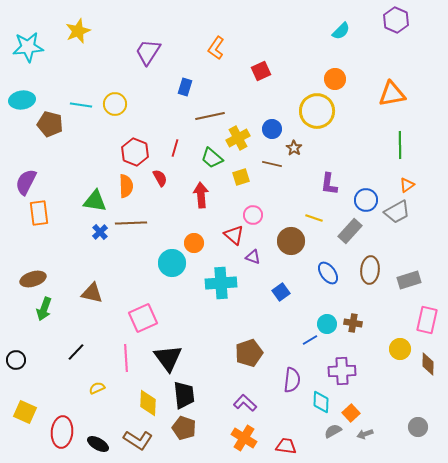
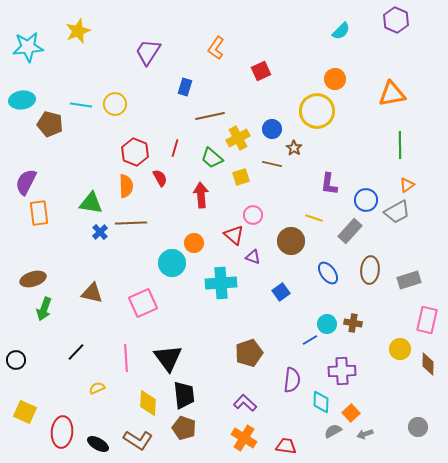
green triangle at (95, 201): moved 4 px left, 2 px down
pink square at (143, 318): moved 15 px up
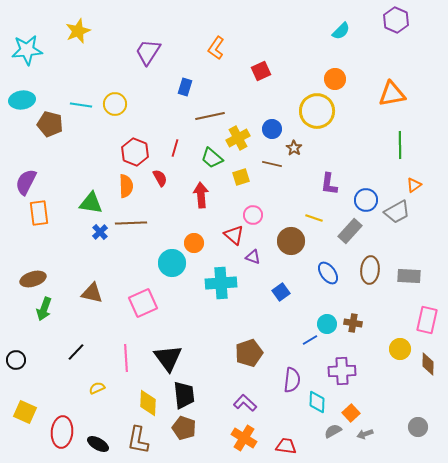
cyan star at (28, 47): moved 1 px left, 3 px down
orange triangle at (407, 185): moved 7 px right
gray rectangle at (409, 280): moved 4 px up; rotated 20 degrees clockwise
cyan diamond at (321, 402): moved 4 px left
brown L-shape at (138, 440): rotated 68 degrees clockwise
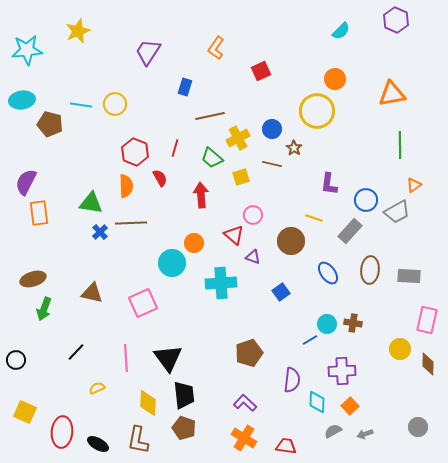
orange square at (351, 413): moved 1 px left, 7 px up
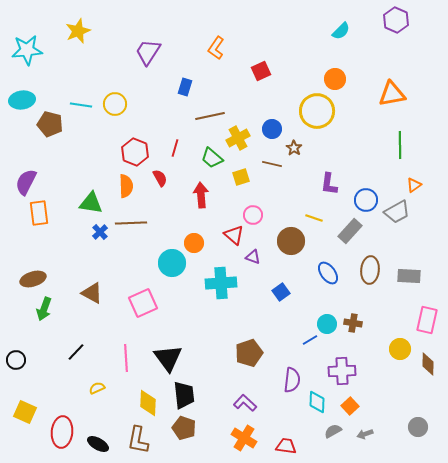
brown triangle at (92, 293): rotated 15 degrees clockwise
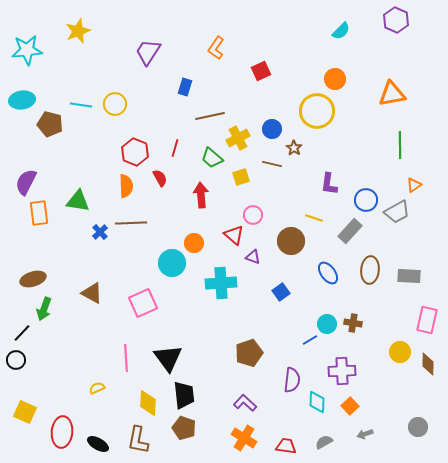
green triangle at (91, 203): moved 13 px left, 2 px up
yellow circle at (400, 349): moved 3 px down
black line at (76, 352): moved 54 px left, 19 px up
gray semicircle at (333, 431): moved 9 px left, 11 px down
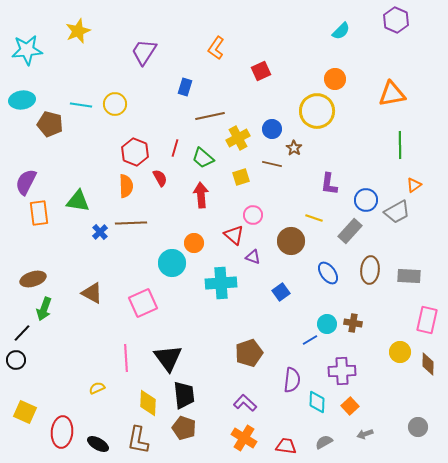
purple trapezoid at (148, 52): moved 4 px left
green trapezoid at (212, 158): moved 9 px left
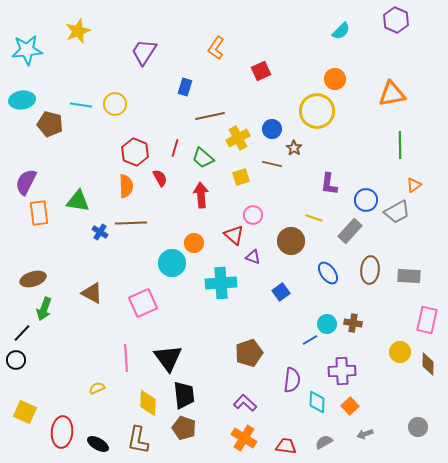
blue cross at (100, 232): rotated 14 degrees counterclockwise
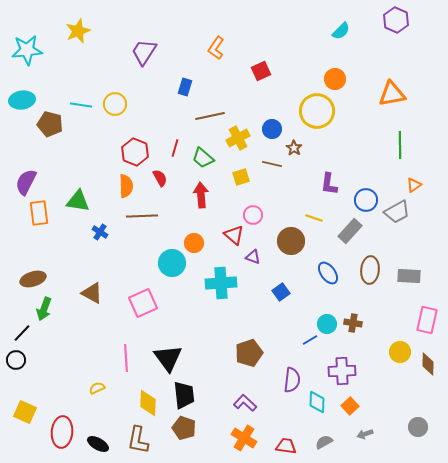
brown line at (131, 223): moved 11 px right, 7 px up
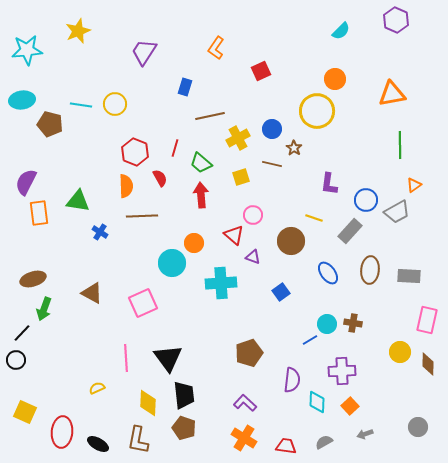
green trapezoid at (203, 158): moved 2 px left, 5 px down
